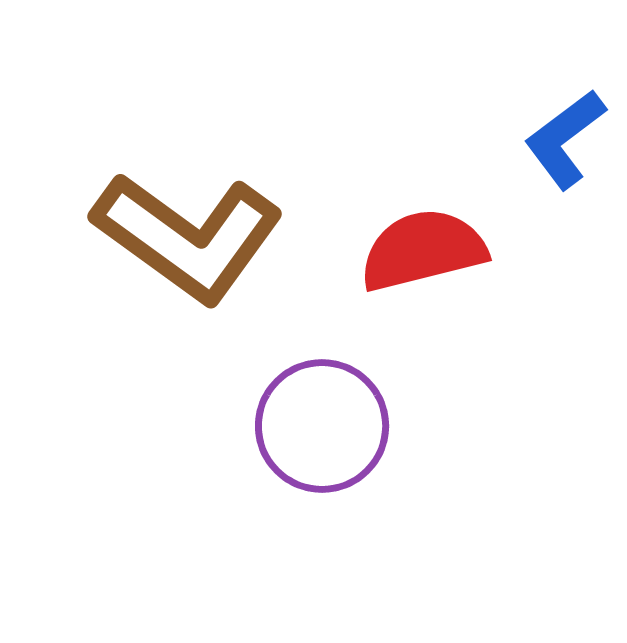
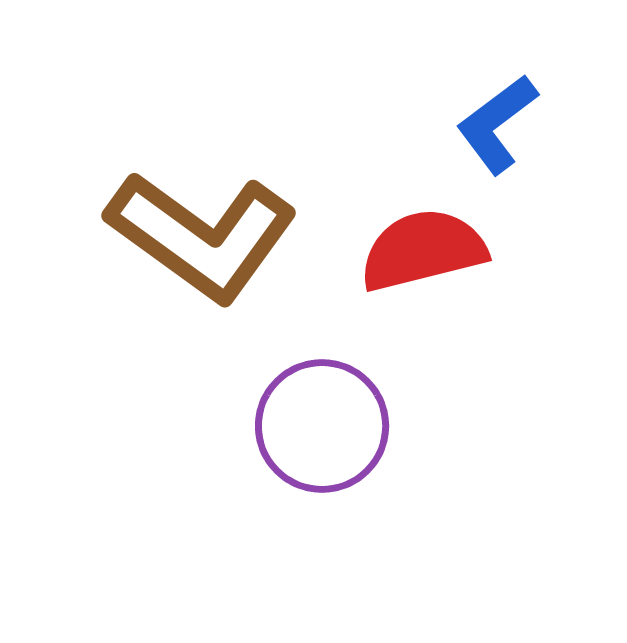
blue L-shape: moved 68 px left, 15 px up
brown L-shape: moved 14 px right, 1 px up
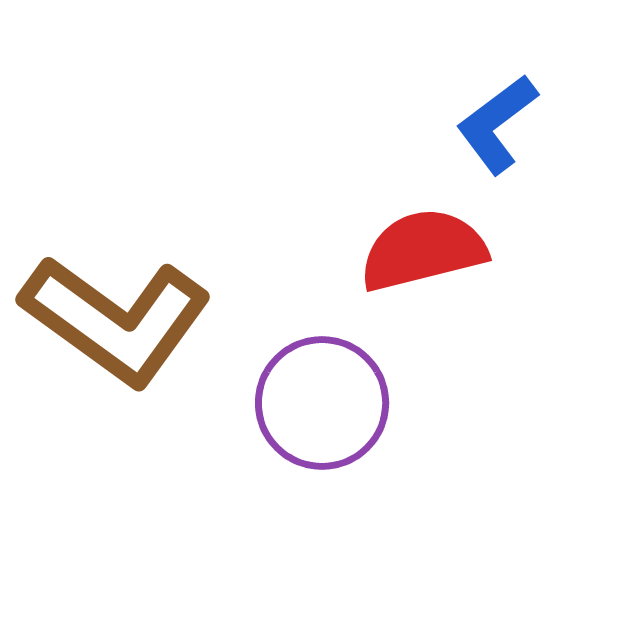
brown L-shape: moved 86 px left, 84 px down
purple circle: moved 23 px up
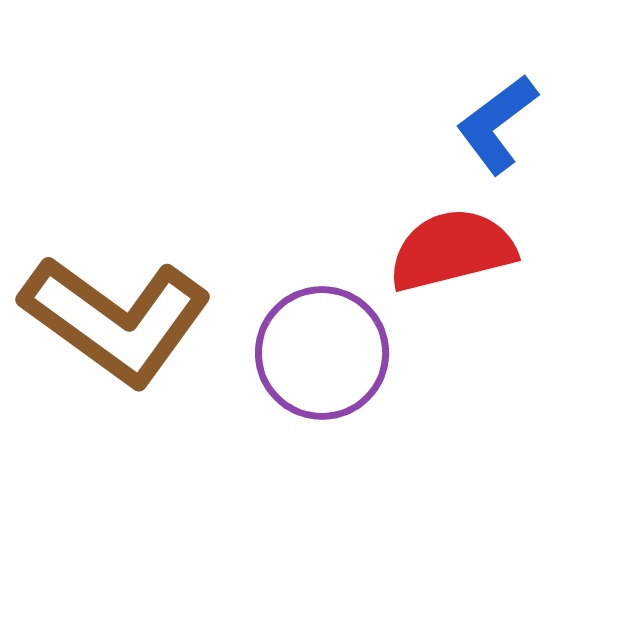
red semicircle: moved 29 px right
purple circle: moved 50 px up
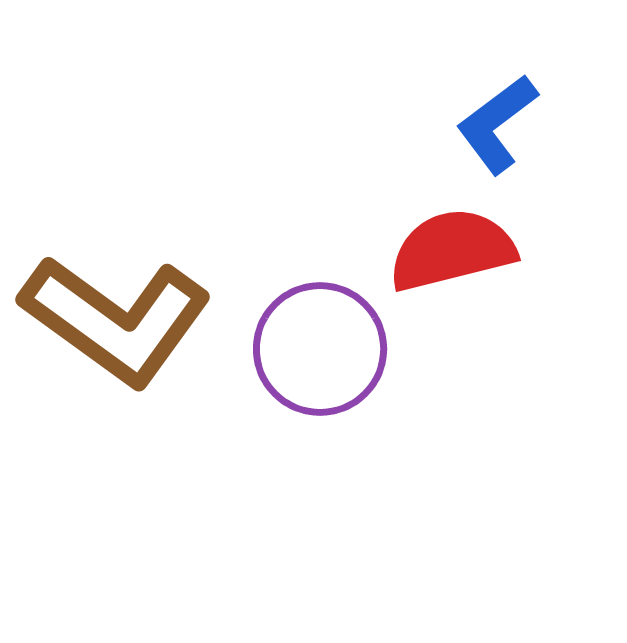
purple circle: moved 2 px left, 4 px up
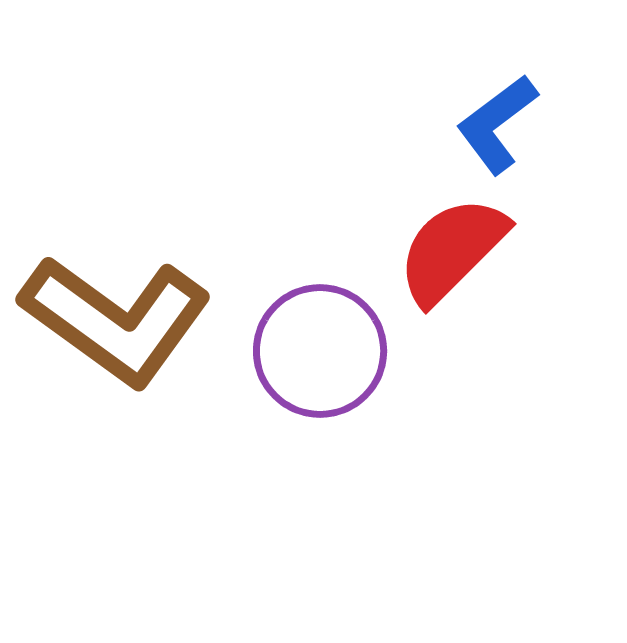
red semicircle: rotated 31 degrees counterclockwise
purple circle: moved 2 px down
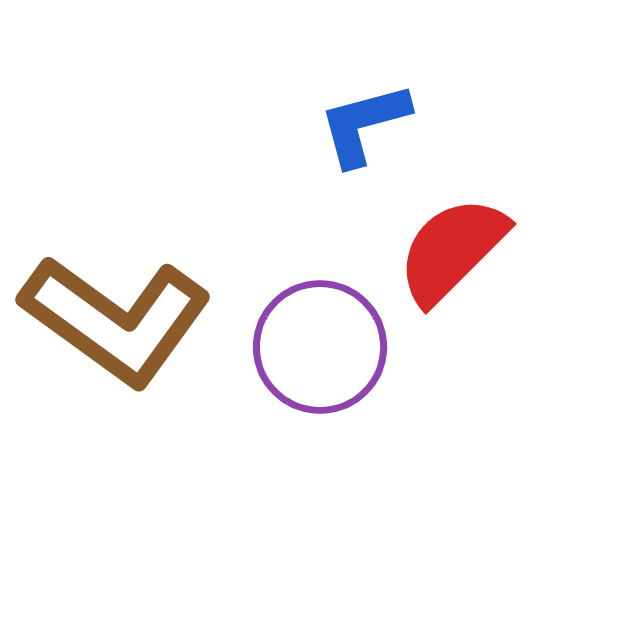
blue L-shape: moved 133 px left; rotated 22 degrees clockwise
purple circle: moved 4 px up
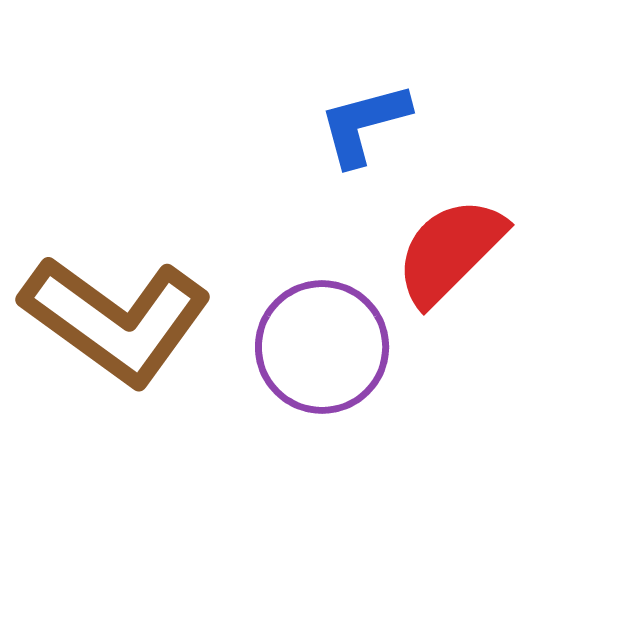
red semicircle: moved 2 px left, 1 px down
purple circle: moved 2 px right
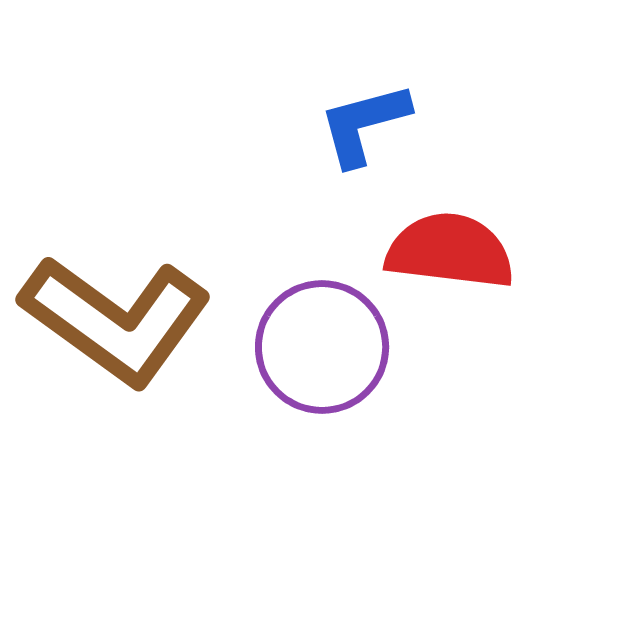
red semicircle: rotated 52 degrees clockwise
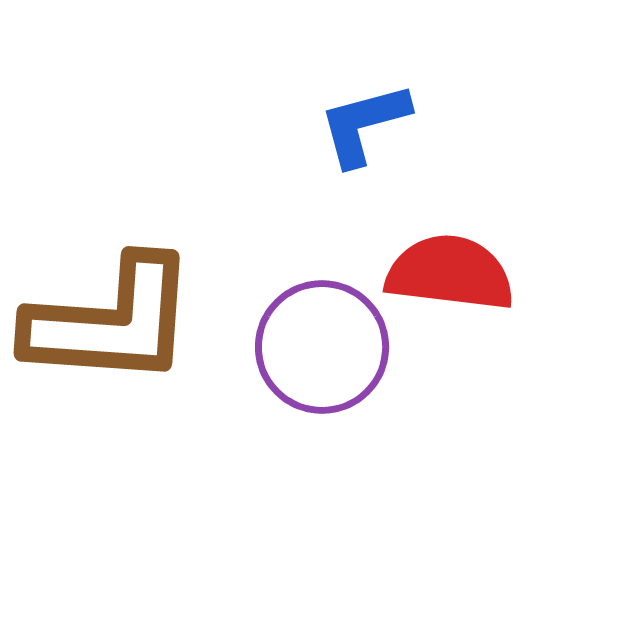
red semicircle: moved 22 px down
brown L-shape: moved 5 px left, 2 px down; rotated 32 degrees counterclockwise
